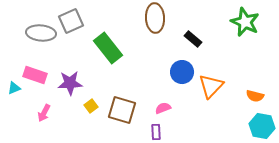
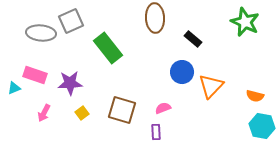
yellow square: moved 9 px left, 7 px down
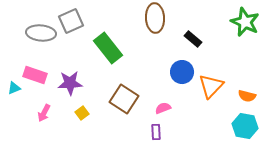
orange semicircle: moved 8 px left
brown square: moved 2 px right, 11 px up; rotated 16 degrees clockwise
cyan hexagon: moved 17 px left
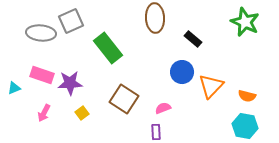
pink rectangle: moved 7 px right
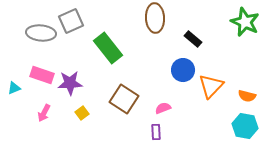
blue circle: moved 1 px right, 2 px up
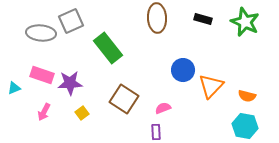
brown ellipse: moved 2 px right
black rectangle: moved 10 px right, 20 px up; rotated 24 degrees counterclockwise
pink arrow: moved 1 px up
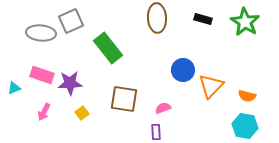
green star: rotated 8 degrees clockwise
brown square: rotated 24 degrees counterclockwise
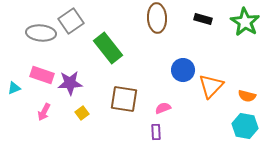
gray square: rotated 10 degrees counterclockwise
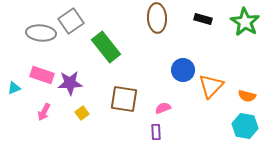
green rectangle: moved 2 px left, 1 px up
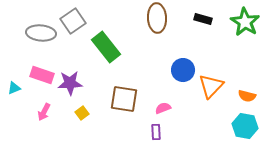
gray square: moved 2 px right
